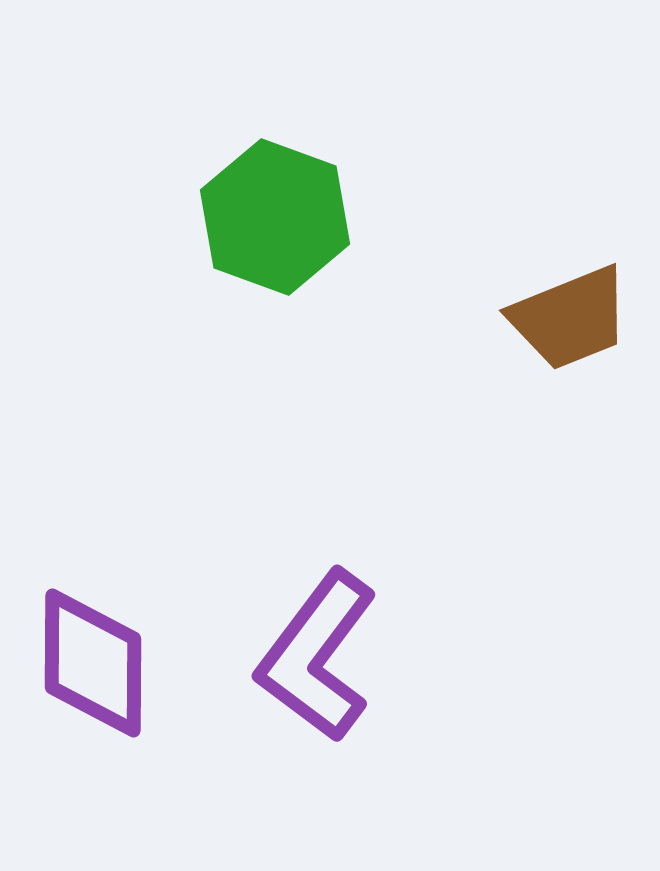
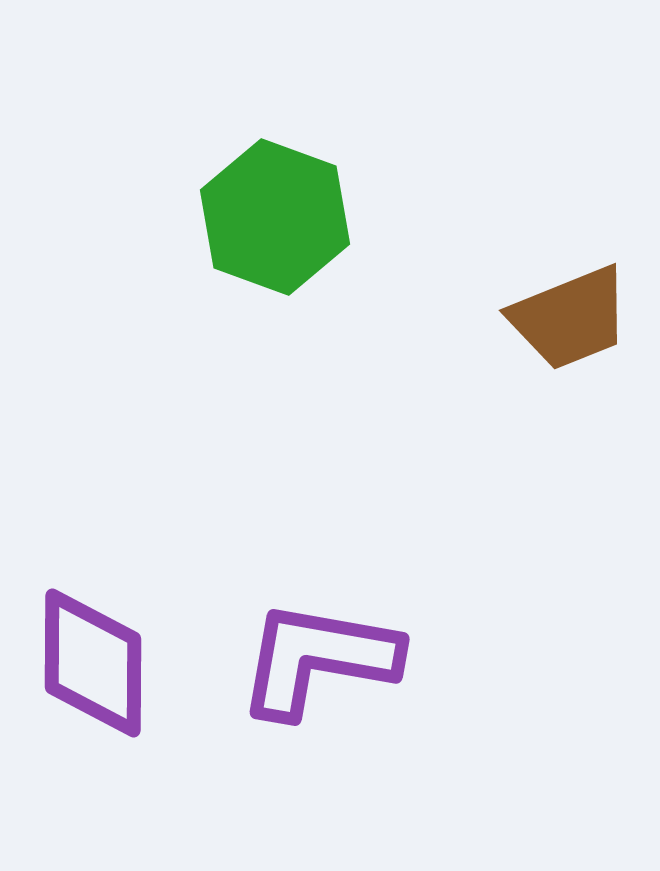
purple L-shape: moved 1 px right, 3 px down; rotated 63 degrees clockwise
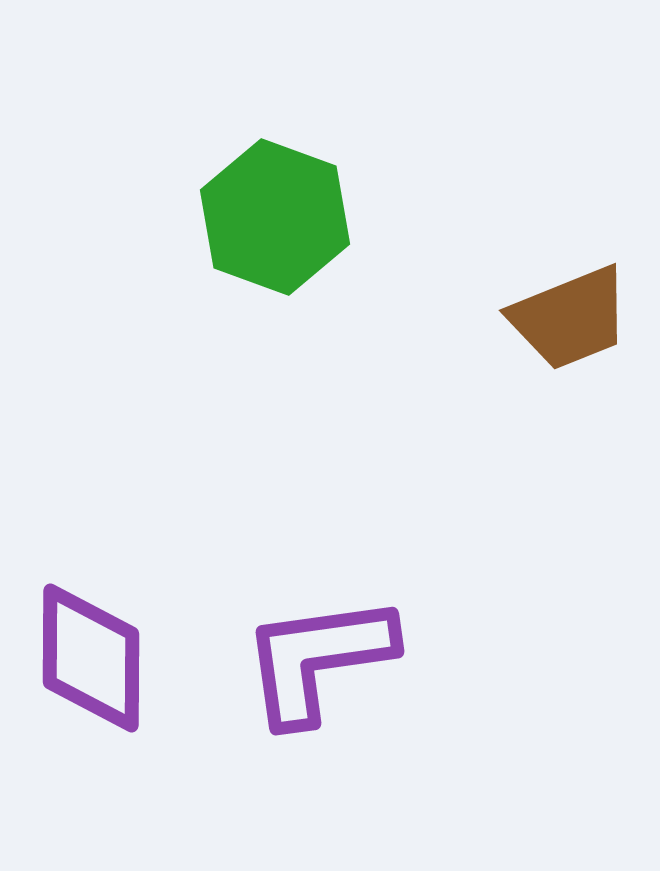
purple L-shape: rotated 18 degrees counterclockwise
purple diamond: moved 2 px left, 5 px up
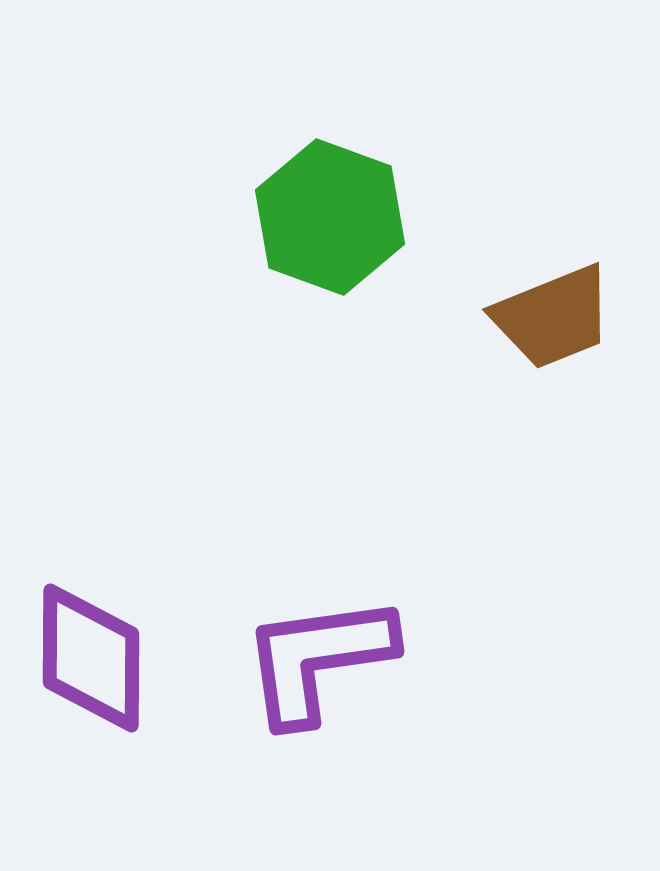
green hexagon: moved 55 px right
brown trapezoid: moved 17 px left, 1 px up
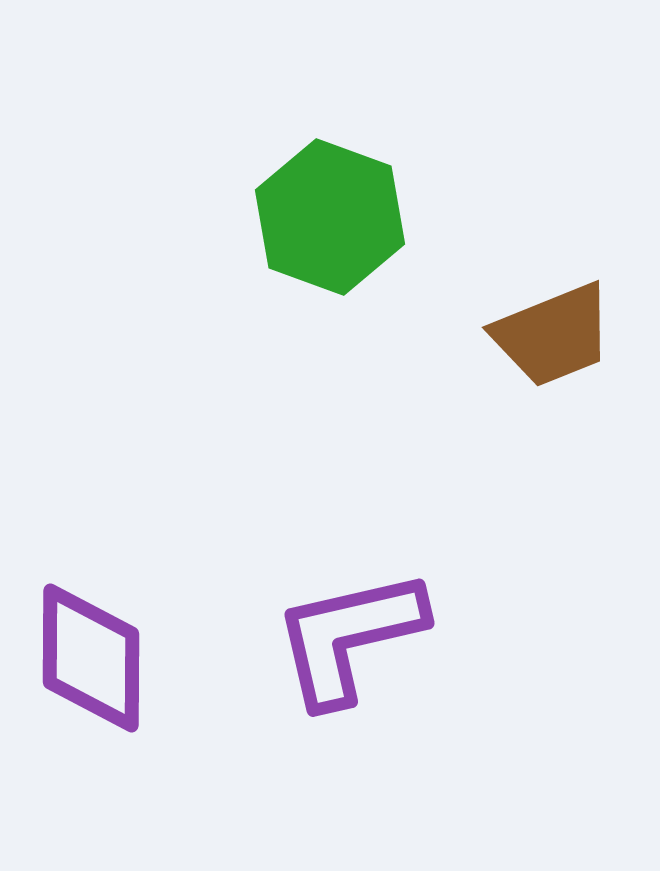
brown trapezoid: moved 18 px down
purple L-shape: moved 31 px right, 22 px up; rotated 5 degrees counterclockwise
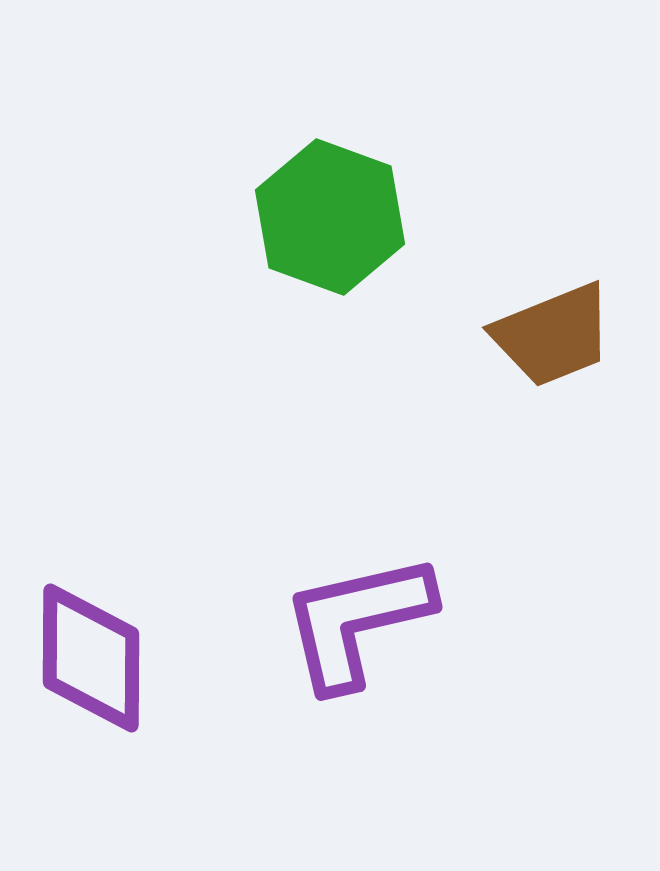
purple L-shape: moved 8 px right, 16 px up
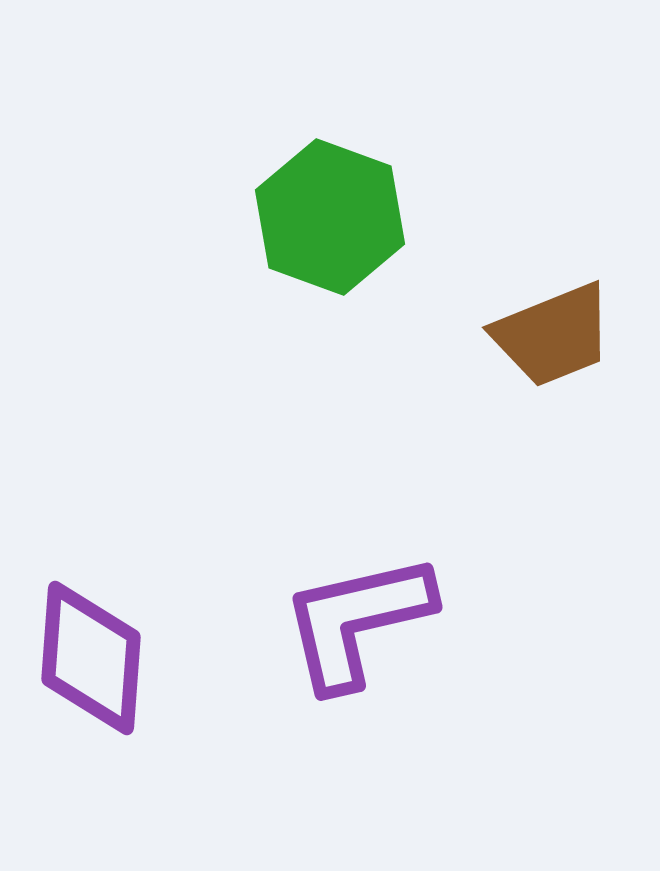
purple diamond: rotated 4 degrees clockwise
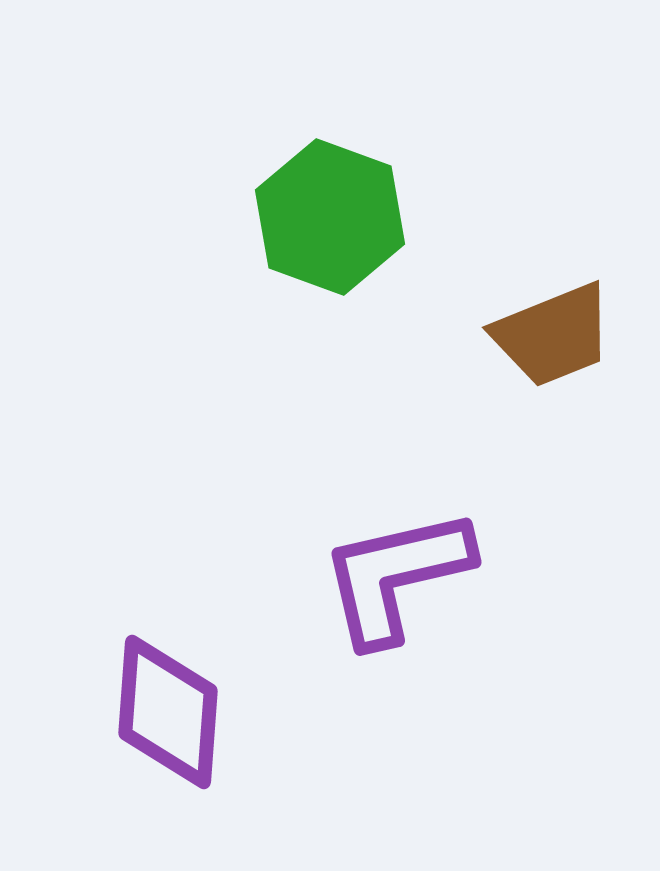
purple L-shape: moved 39 px right, 45 px up
purple diamond: moved 77 px right, 54 px down
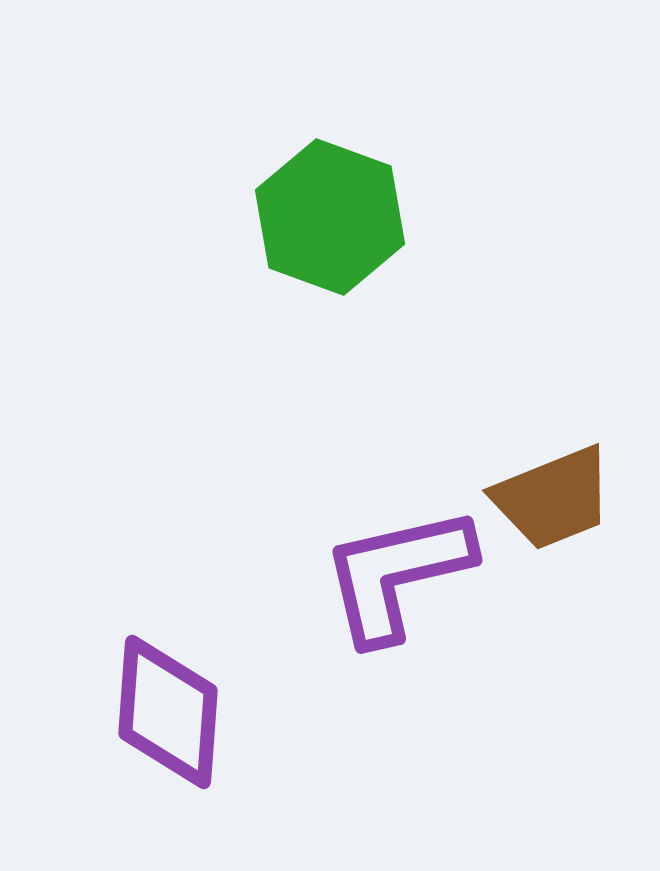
brown trapezoid: moved 163 px down
purple L-shape: moved 1 px right, 2 px up
